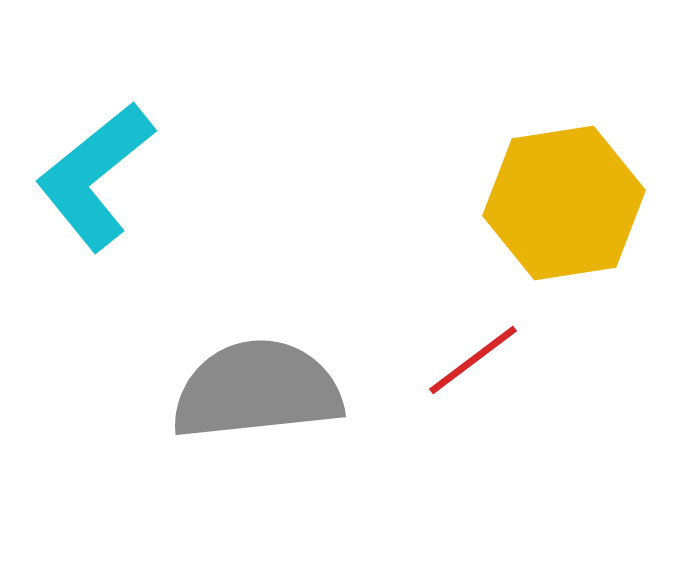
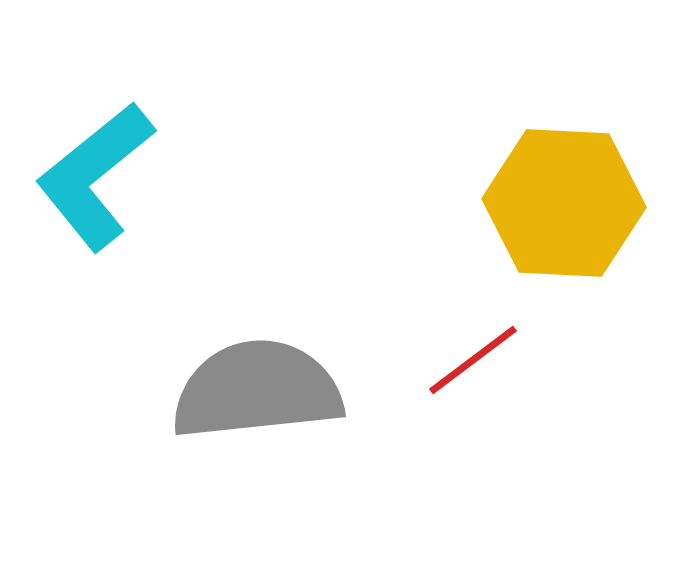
yellow hexagon: rotated 12 degrees clockwise
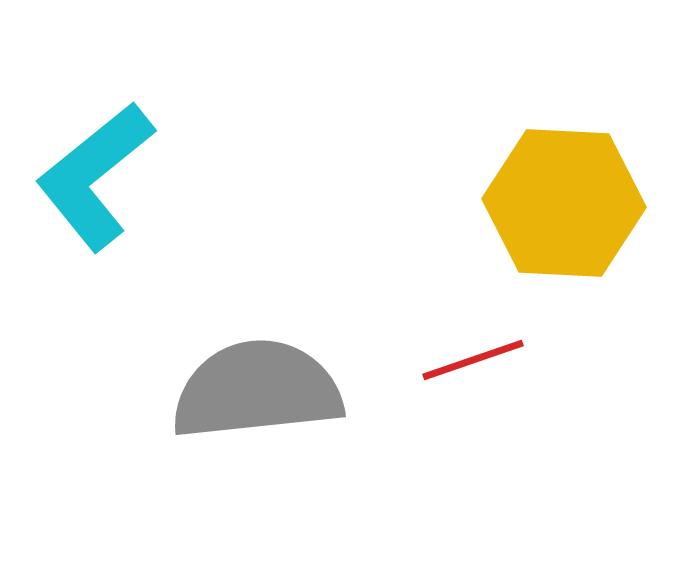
red line: rotated 18 degrees clockwise
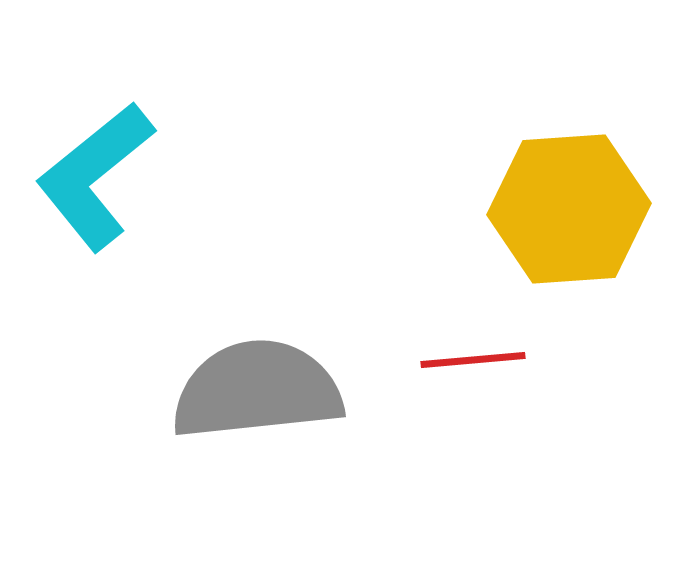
yellow hexagon: moved 5 px right, 6 px down; rotated 7 degrees counterclockwise
red line: rotated 14 degrees clockwise
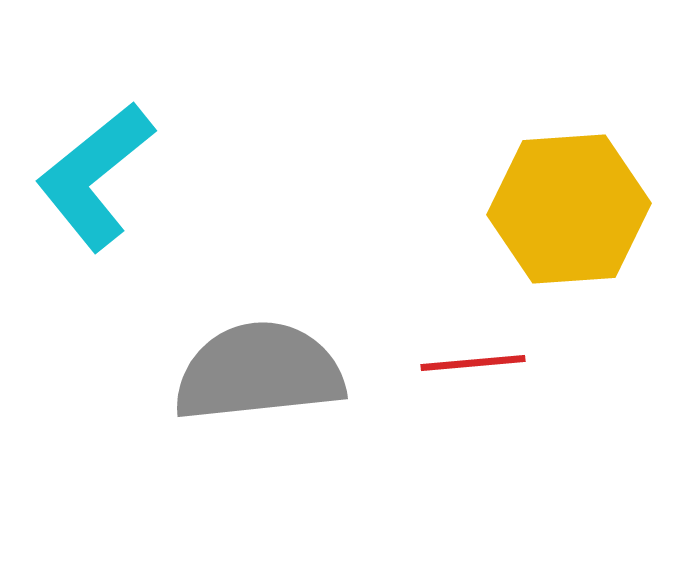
red line: moved 3 px down
gray semicircle: moved 2 px right, 18 px up
